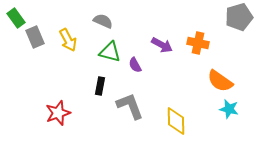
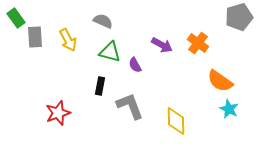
gray rectangle: rotated 20 degrees clockwise
orange cross: rotated 25 degrees clockwise
cyan star: rotated 12 degrees clockwise
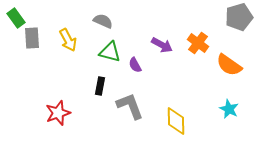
gray rectangle: moved 3 px left, 1 px down
orange semicircle: moved 9 px right, 16 px up
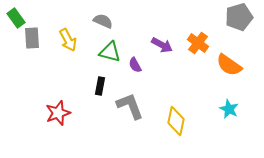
yellow diamond: rotated 12 degrees clockwise
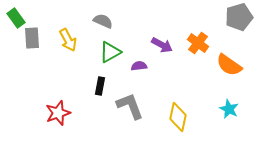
green triangle: rotated 45 degrees counterclockwise
purple semicircle: moved 4 px right, 1 px down; rotated 112 degrees clockwise
yellow diamond: moved 2 px right, 4 px up
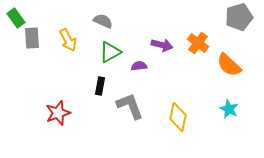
purple arrow: rotated 15 degrees counterclockwise
orange semicircle: rotated 8 degrees clockwise
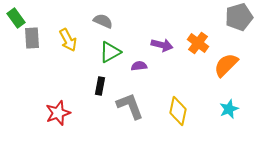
orange semicircle: moved 3 px left; rotated 92 degrees clockwise
cyan star: rotated 24 degrees clockwise
yellow diamond: moved 6 px up
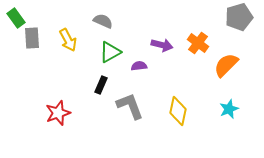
black rectangle: moved 1 px right, 1 px up; rotated 12 degrees clockwise
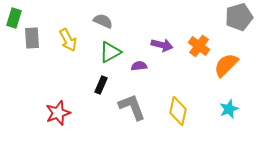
green rectangle: moved 2 px left; rotated 54 degrees clockwise
orange cross: moved 1 px right, 3 px down
gray L-shape: moved 2 px right, 1 px down
